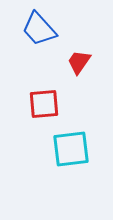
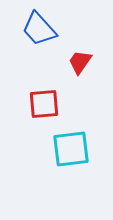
red trapezoid: moved 1 px right
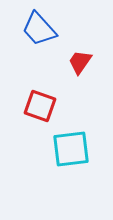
red square: moved 4 px left, 2 px down; rotated 24 degrees clockwise
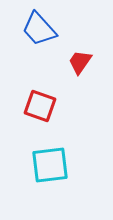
cyan square: moved 21 px left, 16 px down
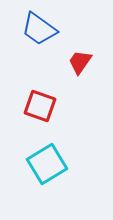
blue trapezoid: rotated 12 degrees counterclockwise
cyan square: moved 3 px left, 1 px up; rotated 24 degrees counterclockwise
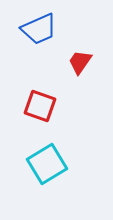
blue trapezoid: rotated 60 degrees counterclockwise
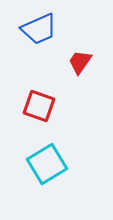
red square: moved 1 px left
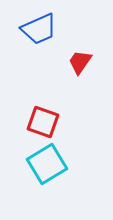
red square: moved 4 px right, 16 px down
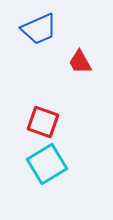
red trapezoid: rotated 64 degrees counterclockwise
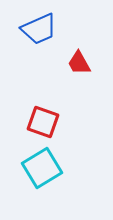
red trapezoid: moved 1 px left, 1 px down
cyan square: moved 5 px left, 4 px down
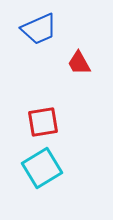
red square: rotated 28 degrees counterclockwise
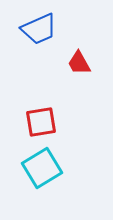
red square: moved 2 px left
